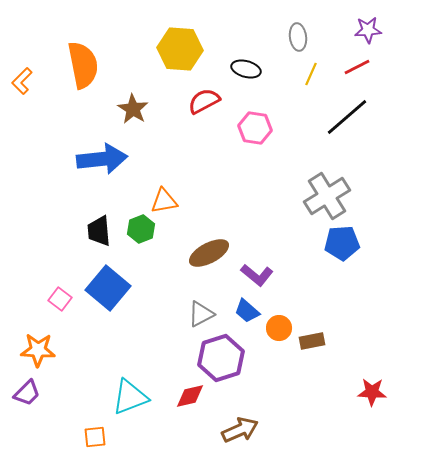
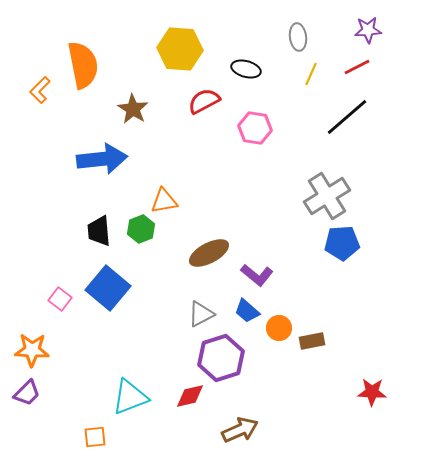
orange L-shape: moved 18 px right, 9 px down
orange star: moved 6 px left
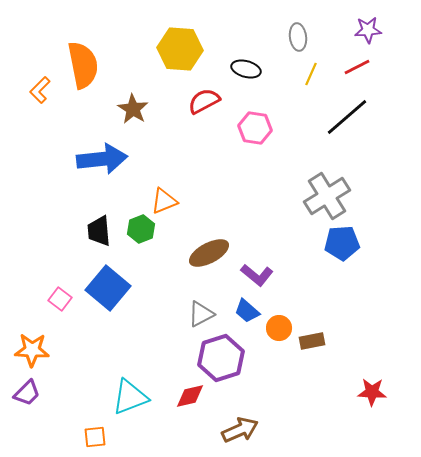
orange triangle: rotated 12 degrees counterclockwise
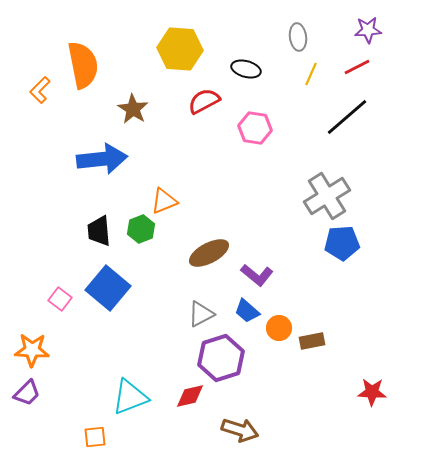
brown arrow: rotated 42 degrees clockwise
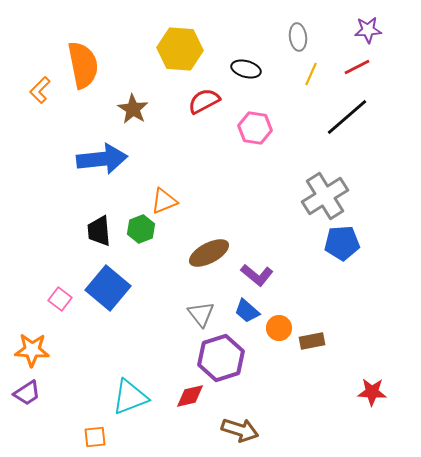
gray cross: moved 2 px left
gray triangle: rotated 40 degrees counterclockwise
purple trapezoid: rotated 12 degrees clockwise
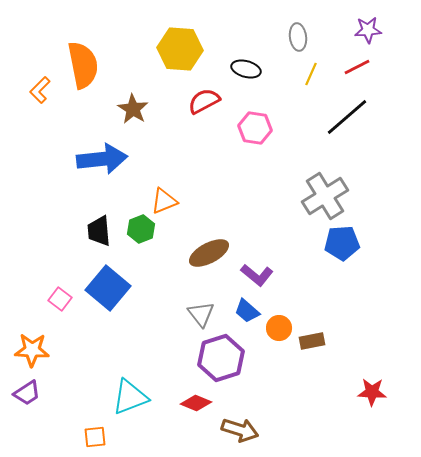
red diamond: moved 6 px right, 7 px down; rotated 36 degrees clockwise
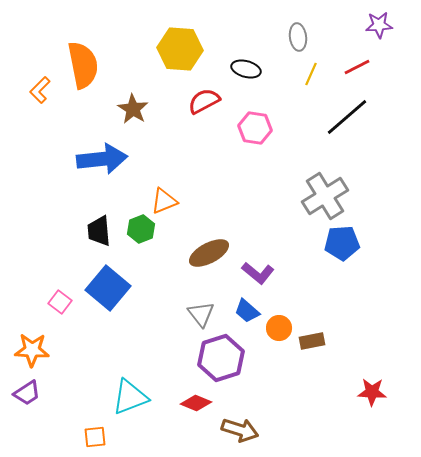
purple star: moved 11 px right, 5 px up
purple L-shape: moved 1 px right, 2 px up
pink square: moved 3 px down
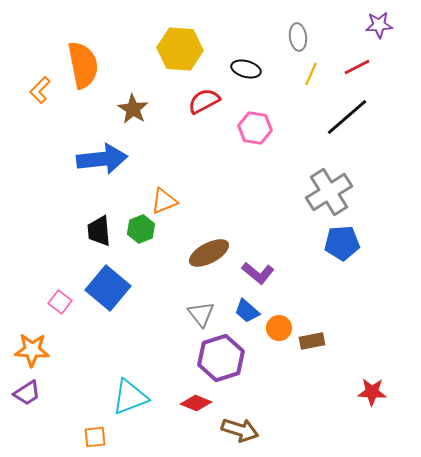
gray cross: moved 4 px right, 4 px up
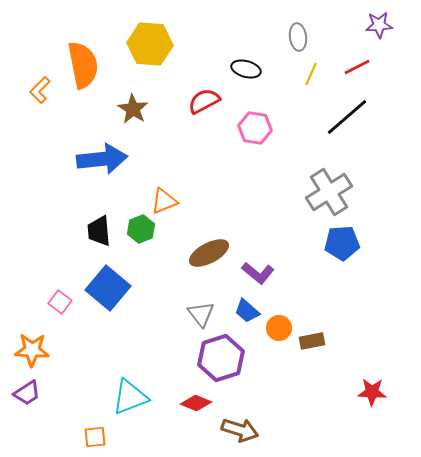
yellow hexagon: moved 30 px left, 5 px up
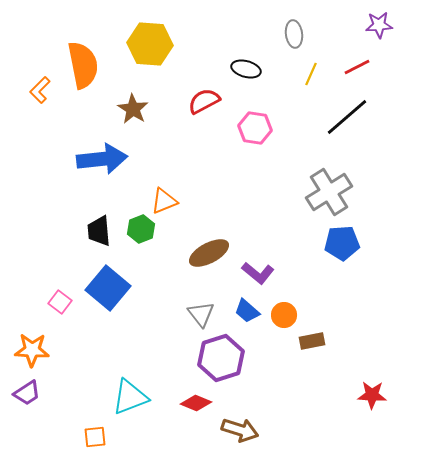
gray ellipse: moved 4 px left, 3 px up
orange circle: moved 5 px right, 13 px up
red star: moved 3 px down
